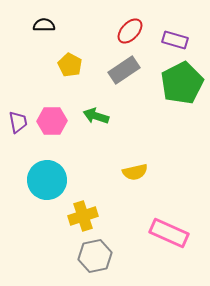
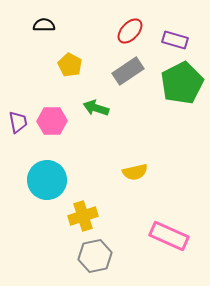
gray rectangle: moved 4 px right, 1 px down
green arrow: moved 8 px up
pink rectangle: moved 3 px down
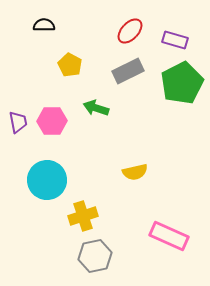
gray rectangle: rotated 8 degrees clockwise
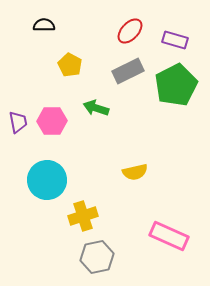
green pentagon: moved 6 px left, 2 px down
gray hexagon: moved 2 px right, 1 px down
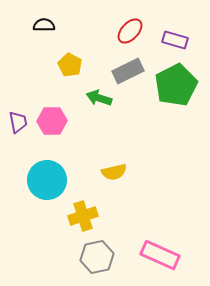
green arrow: moved 3 px right, 10 px up
yellow semicircle: moved 21 px left
pink rectangle: moved 9 px left, 19 px down
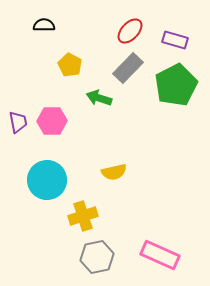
gray rectangle: moved 3 px up; rotated 20 degrees counterclockwise
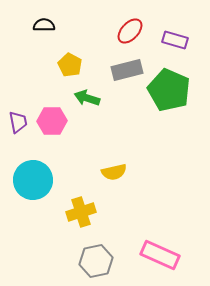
gray rectangle: moved 1 px left, 2 px down; rotated 32 degrees clockwise
green pentagon: moved 7 px left, 5 px down; rotated 21 degrees counterclockwise
green arrow: moved 12 px left
cyan circle: moved 14 px left
yellow cross: moved 2 px left, 4 px up
gray hexagon: moved 1 px left, 4 px down
